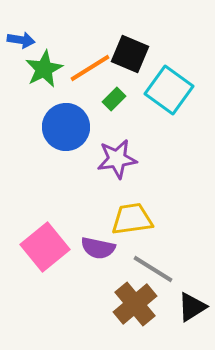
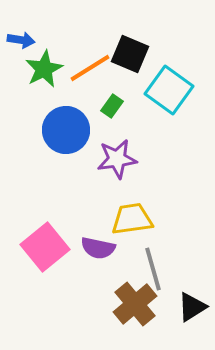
green rectangle: moved 2 px left, 7 px down; rotated 10 degrees counterclockwise
blue circle: moved 3 px down
gray line: rotated 42 degrees clockwise
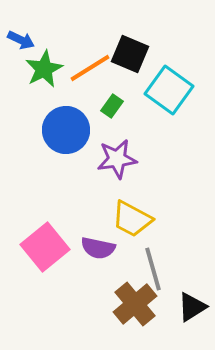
blue arrow: rotated 16 degrees clockwise
yellow trapezoid: rotated 144 degrees counterclockwise
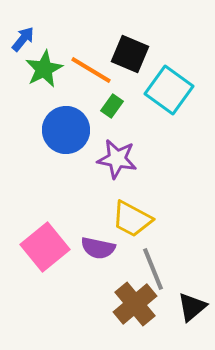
blue arrow: moved 2 px right, 1 px up; rotated 76 degrees counterclockwise
orange line: moved 1 px right, 2 px down; rotated 63 degrees clockwise
purple star: rotated 18 degrees clockwise
gray line: rotated 6 degrees counterclockwise
black triangle: rotated 8 degrees counterclockwise
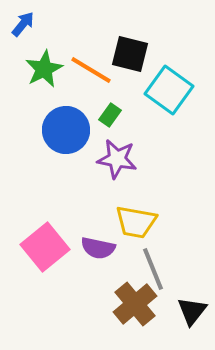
blue arrow: moved 15 px up
black square: rotated 9 degrees counterclockwise
green rectangle: moved 2 px left, 9 px down
yellow trapezoid: moved 4 px right, 3 px down; rotated 18 degrees counterclockwise
black triangle: moved 4 px down; rotated 12 degrees counterclockwise
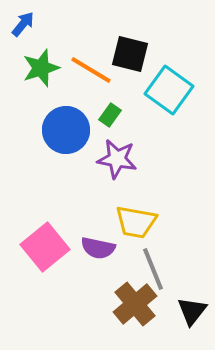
green star: moved 3 px left, 1 px up; rotated 9 degrees clockwise
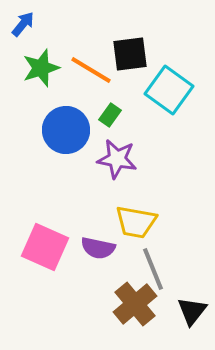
black square: rotated 21 degrees counterclockwise
pink square: rotated 27 degrees counterclockwise
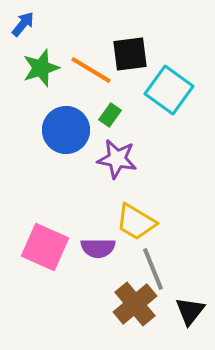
yellow trapezoid: rotated 21 degrees clockwise
purple semicircle: rotated 12 degrees counterclockwise
black triangle: moved 2 px left
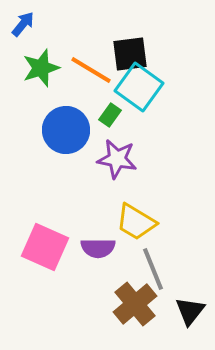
cyan square: moved 30 px left, 3 px up
